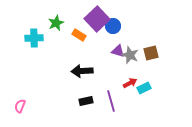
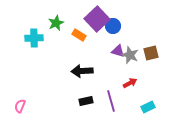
cyan rectangle: moved 4 px right, 19 px down
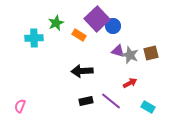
purple line: rotated 35 degrees counterclockwise
cyan rectangle: rotated 56 degrees clockwise
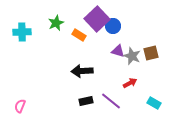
cyan cross: moved 12 px left, 6 px up
gray star: moved 2 px right, 1 px down
cyan rectangle: moved 6 px right, 4 px up
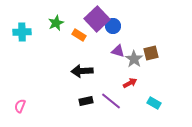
gray star: moved 2 px right, 3 px down; rotated 12 degrees clockwise
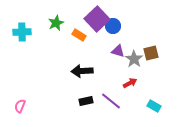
cyan rectangle: moved 3 px down
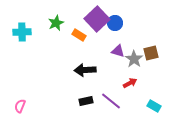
blue circle: moved 2 px right, 3 px up
black arrow: moved 3 px right, 1 px up
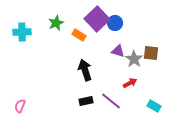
brown square: rotated 21 degrees clockwise
black arrow: rotated 75 degrees clockwise
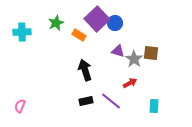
cyan rectangle: rotated 64 degrees clockwise
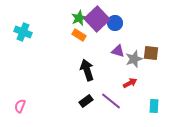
green star: moved 23 px right, 5 px up
cyan cross: moved 1 px right; rotated 24 degrees clockwise
gray star: rotated 18 degrees clockwise
black arrow: moved 2 px right
black rectangle: rotated 24 degrees counterclockwise
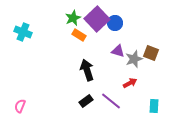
green star: moved 6 px left
brown square: rotated 14 degrees clockwise
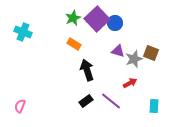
orange rectangle: moved 5 px left, 9 px down
